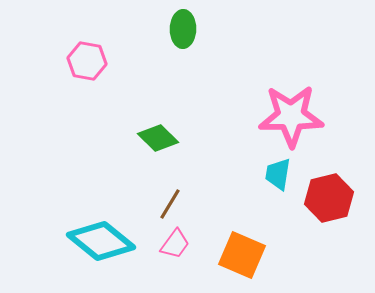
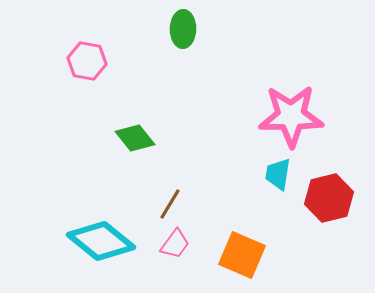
green diamond: moved 23 px left; rotated 6 degrees clockwise
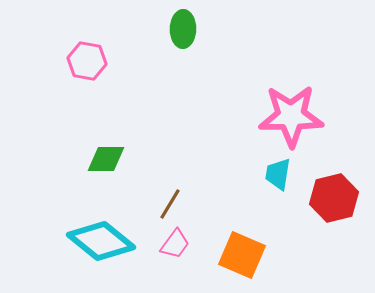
green diamond: moved 29 px left, 21 px down; rotated 51 degrees counterclockwise
red hexagon: moved 5 px right
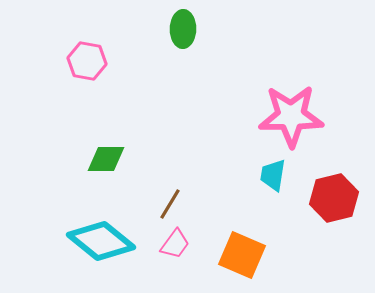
cyan trapezoid: moved 5 px left, 1 px down
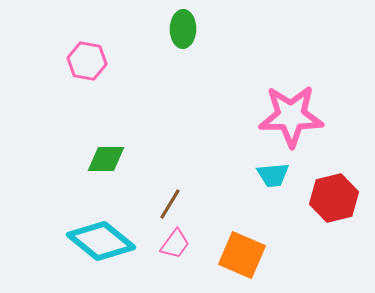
cyan trapezoid: rotated 104 degrees counterclockwise
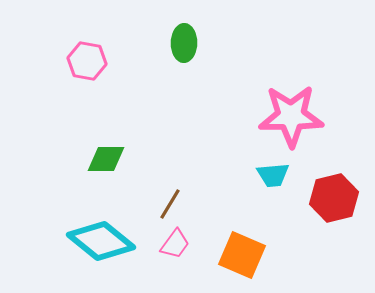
green ellipse: moved 1 px right, 14 px down
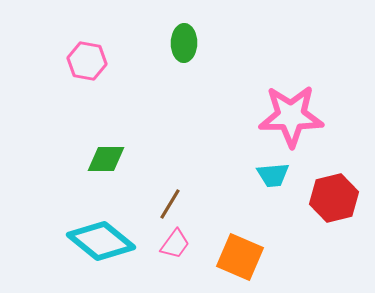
orange square: moved 2 px left, 2 px down
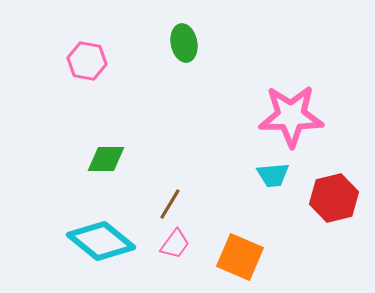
green ellipse: rotated 12 degrees counterclockwise
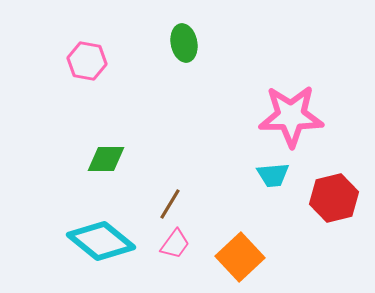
orange square: rotated 24 degrees clockwise
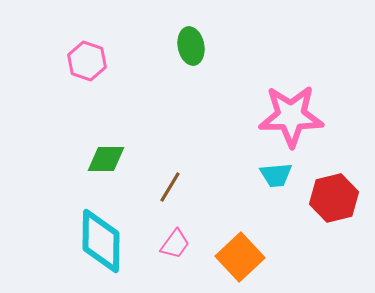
green ellipse: moved 7 px right, 3 px down
pink hexagon: rotated 9 degrees clockwise
cyan trapezoid: moved 3 px right
brown line: moved 17 px up
cyan diamond: rotated 52 degrees clockwise
